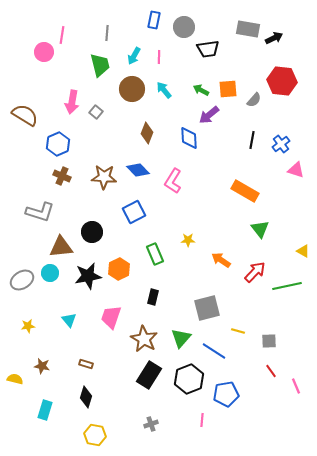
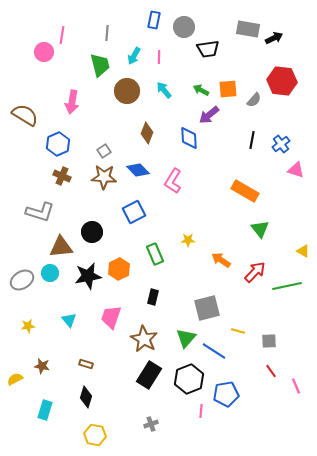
brown circle at (132, 89): moved 5 px left, 2 px down
gray square at (96, 112): moved 8 px right, 39 px down; rotated 16 degrees clockwise
green triangle at (181, 338): moved 5 px right
yellow semicircle at (15, 379): rotated 42 degrees counterclockwise
pink line at (202, 420): moved 1 px left, 9 px up
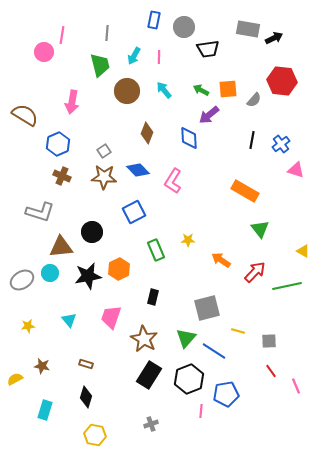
green rectangle at (155, 254): moved 1 px right, 4 px up
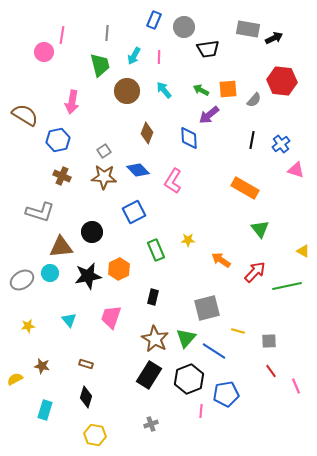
blue rectangle at (154, 20): rotated 12 degrees clockwise
blue hexagon at (58, 144): moved 4 px up; rotated 10 degrees clockwise
orange rectangle at (245, 191): moved 3 px up
brown star at (144, 339): moved 11 px right
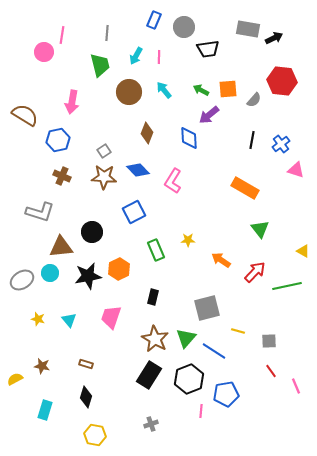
cyan arrow at (134, 56): moved 2 px right
brown circle at (127, 91): moved 2 px right, 1 px down
yellow star at (28, 326): moved 10 px right, 7 px up; rotated 24 degrees clockwise
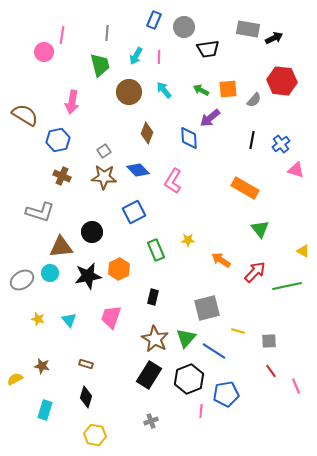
purple arrow at (209, 115): moved 1 px right, 3 px down
gray cross at (151, 424): moved 3 px up
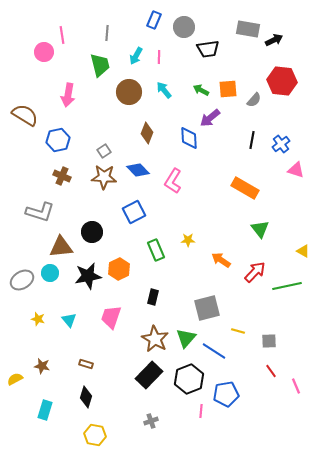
pink line at (62, 35): rotated 18 degrees counterclockwise
black arrow at (274, 38): moved 2 px down
pink arrow at (72, 102): moved 4 px left, 7 px up
black rectangle at (149, 375): rotated 12 degrees clockwise
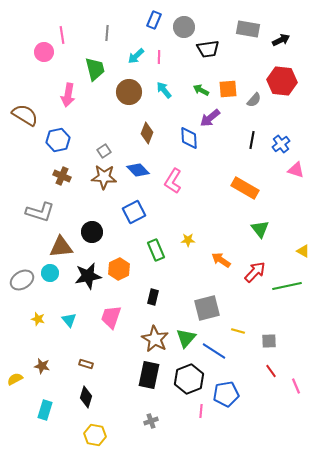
black arrow at (274, 40): moved 7 px right
cyan arrow at (136, 56): rotated 18 degrees clockwise
green trapezoid at (100, 65): moved 5 px left, 4 px down
black rectangle at (149, 375): rotated 32 degrees counterclockwise
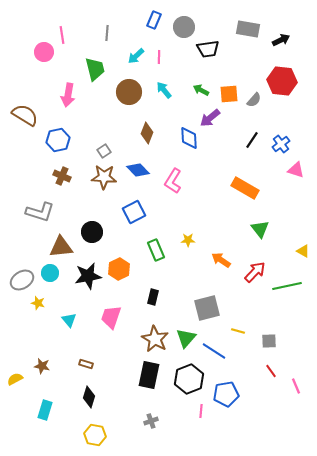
orange square at (228, 89): moved 1 px right, 5 px down
black line at (252, 140): rotated 24 degrees clockwise
yellow star at (38, 319): moved 16 px up
black diamond at (86, 397): moved 3 px right
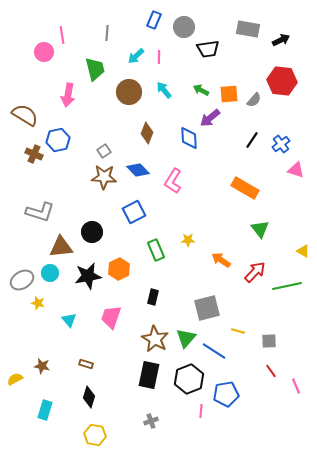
brown cross at (62, 176): moved 28 px left, 22 px up
